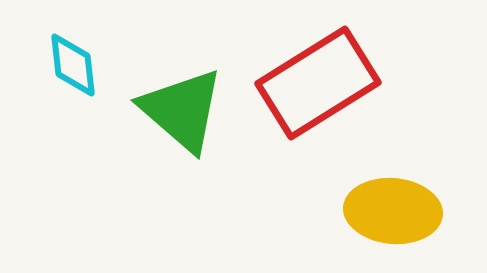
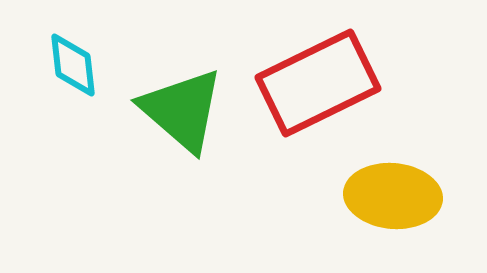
red rectangle: rotated 6 degrees clockwise
yellow ellipse: moved 15 px up
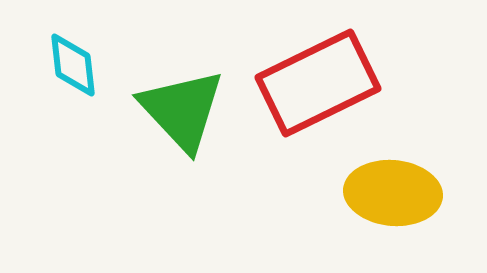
green triangle: rotated 6 degrees clockwise
yellow ellipse: moved 3 px up
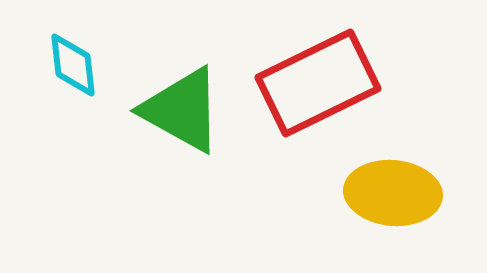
green triangle: rotated 18 degrees counterclockwise
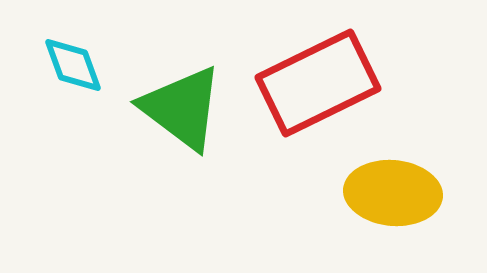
cyan diamond: rotated 14 degrees counterclockwise
green triangle: moved 2 px up; rotated 8 degrees clockwise
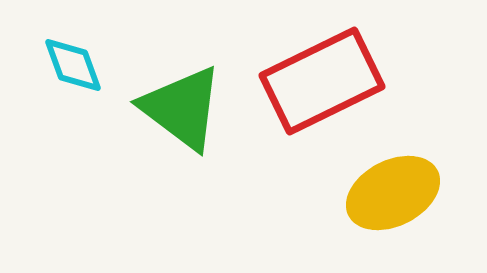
red rectangle: moved 4 px right, 2 px up
yellow ellipse: rotated 32 degrees counterclockwise
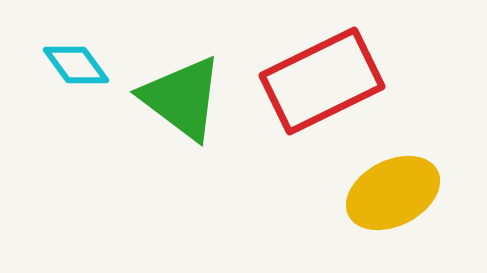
cyan diamond: moved 3 px right; rotated 16 degrees counterclockwise
green triangle: moved 10 px up
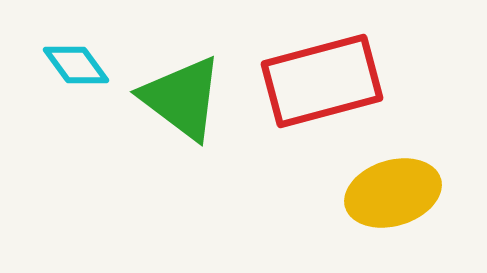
red rectangle: rotated 11 degrees clockwise
yellow ellipse: rotated 10 degrees clockwise
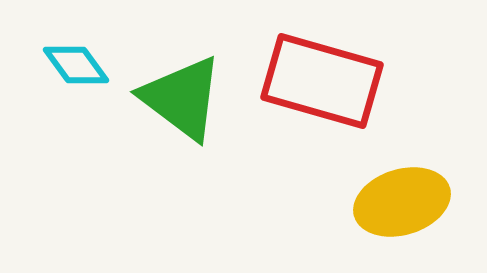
red rectangle: rotated 31 degrees clockwise
yellow ellipse: moved 9 px right, 9 px down
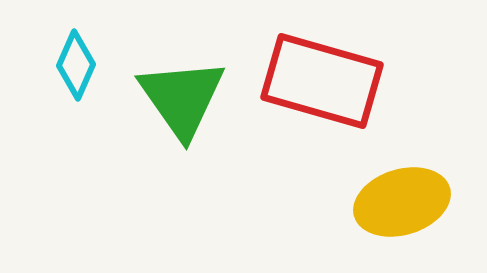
cyan diamond: rotated 60 degrees clockwise
green triangle: rotated 18 degrees clockwise
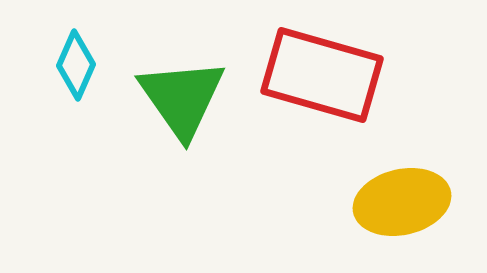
red rectangle: moved 6 px up
yellow ellipse: rotated 4 degrees clockwise
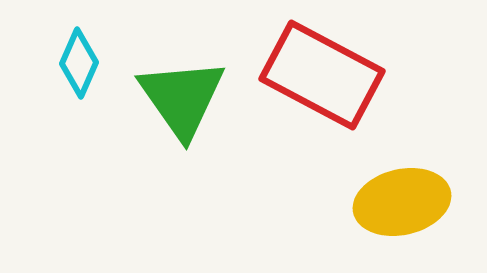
cyan diamond: moved 3 px right, 2 px up
red rectangle: rotated 12 degrees clockwise
